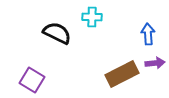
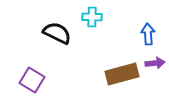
brown rectangle: rotated 12 degrees clockwise
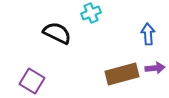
cyan cross: moved 1 px left, 4 px up; rotated 24 degrees counterclockwise
purple arrow: moved 5 px down
purple square: moved 1 px down
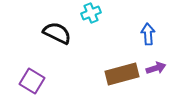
purple arrow: moved 1 px right; rotated 12 degrees counterclockwise
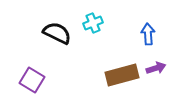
cyan cross: moved 2 px right, 10 px down
brown rectangle: moved 1 px down
purple square: moved 1 px up
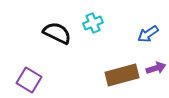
blue arrow: rotated 120 degrees counterclockwise
purple square: moved 3 px left
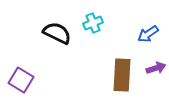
brown rectangle: rotated 72 degrees counterclockwise
purple square: moved 8 px left
